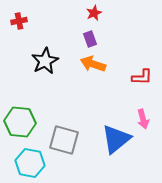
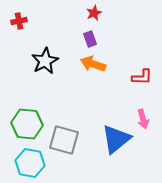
green hexagon: moved 7 px right, 2 px down
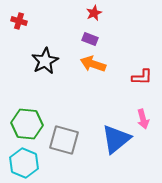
red cross: rotated 28 degrees clockwise
purple rectangle: rotated 49 degrees counterclockwise
cyan hexagon: moved 6 px left; rotated 12 degrees clockwise
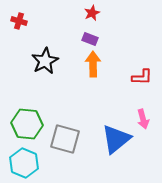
red star: moved 2 px left
orange arrow: rotated 70 degrees clockwise
gray square: moved 1 px right, 1 px up
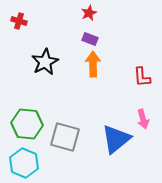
red star: moved 3 px left
black star: moved 1 px down
red L-shape: rotated 85 degrees clockwise
gray square: moved 2 px up
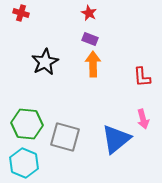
red star: rotated 21 degrees counterclockwise
red cross: moved 2 px right, 8 px up
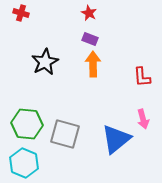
gray square: moved 3 px up
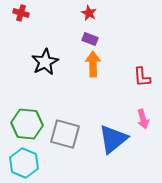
blue triangle: moved 3 px left
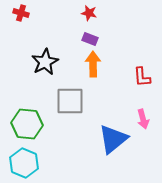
red star: rotated 14 degrees counterclockwise
gray square: moved 5 px right, 33 px up; rotated 16 degrees counterclockwise
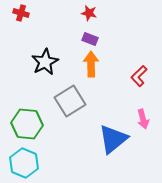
orange arrow: moved 2 px left
red L-shape: moved 3 px left, 1 px up; rotated 50 degrees clockwise
gray square: rotated 32 degrees counterclockwise
